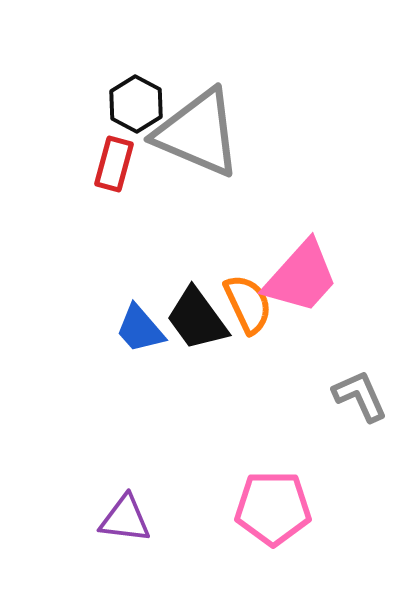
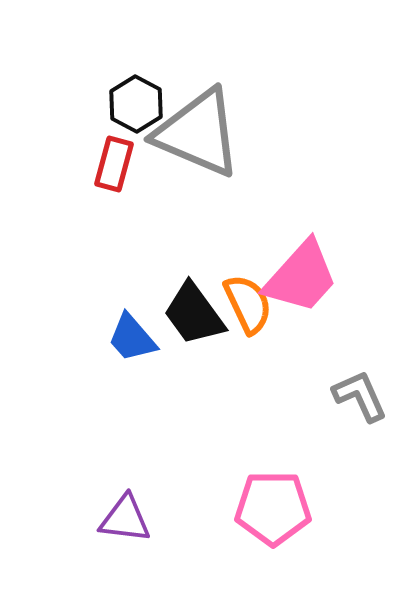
black trapezoid: moved 3 px left, 5 px up
blue trapezoid: moved 8 px left, 9 px down
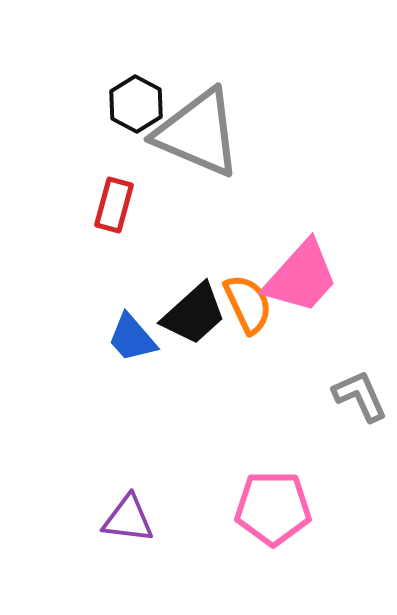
red rectangle: moved 41 px down
black trapezoid: rotated 96 degrees counterclockwise
purple triangle: moved 3 px right
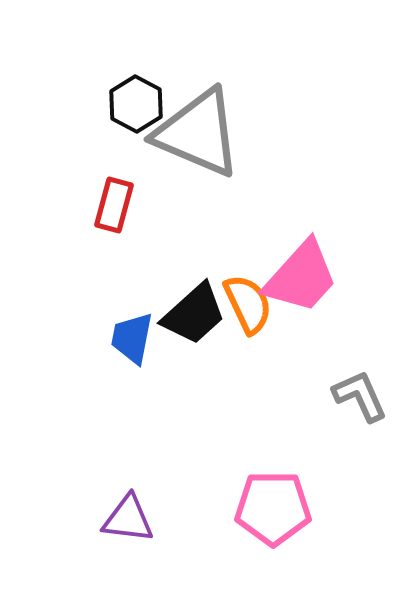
blue trapezoid: rotated 52 degrees clockwise
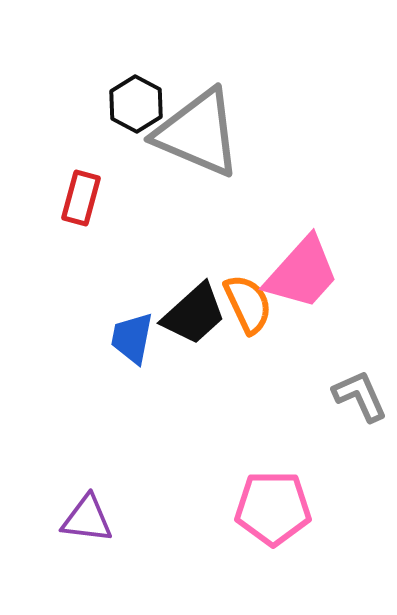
red rectangle: moved 33 px left, 7 px up
pink trapezoid: moved 1 px right, 4 px up
purple triangle: moved 41 px left
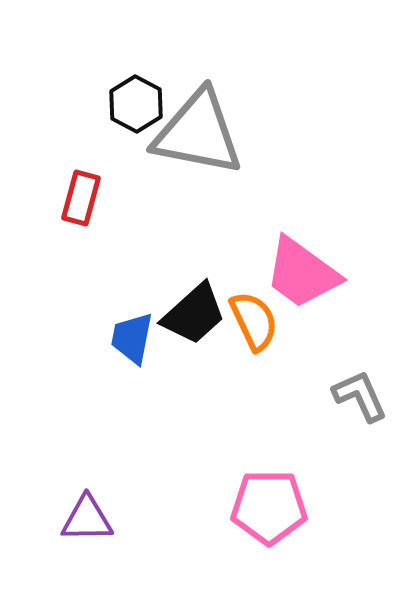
gray triangle: rotated 12 degrees counterclockwise
pink trapezoid: rotated 84 degrees clockwise
orange semicircle: moved 6 px right, 17 px down
pink pentagon: moved 4 px left, 1 px up
purple triangle: rotated 8 degrees counterclockwise
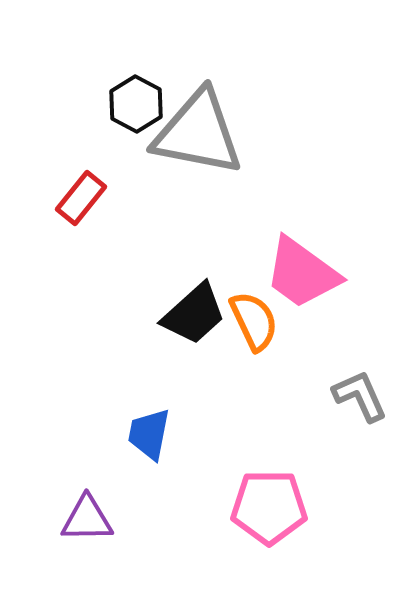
red rectangle: rotated 24 degrees clockwise
blue trapezoid: moved 17 px right, 96 px down
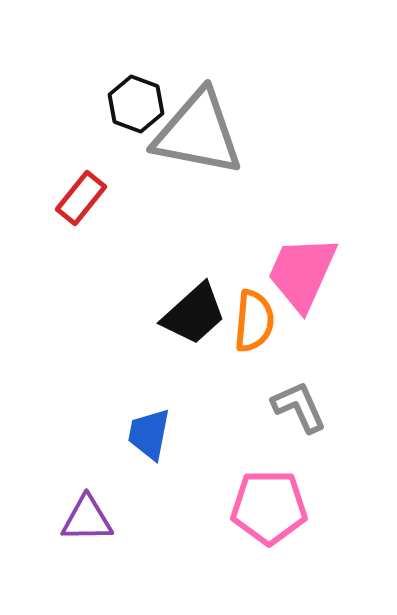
black hexagon: rotated 8 degrees counterclockwise
pink trapezoid: rotated 78 degrees clockwise
orange semicircle: rotated 30 degrees clockwise
gray L-shape: moved 61 px left, 11 px down
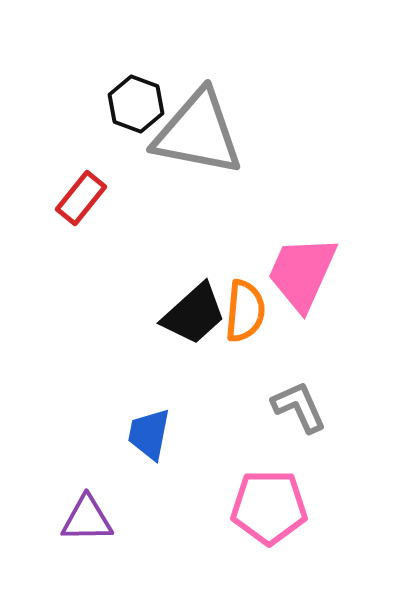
orange semicircle: moved 9 px left, 10 px up
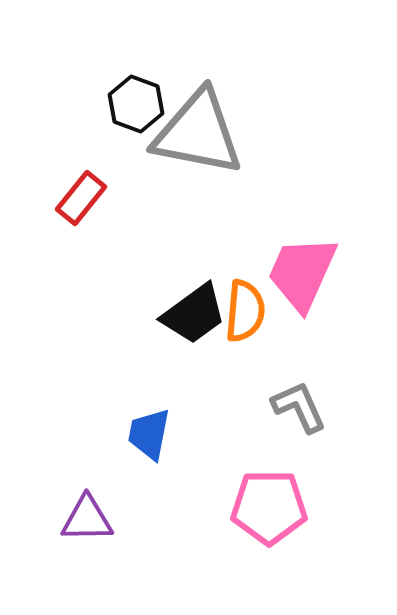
black trapezoid: rotated 6 degrees clockwise
